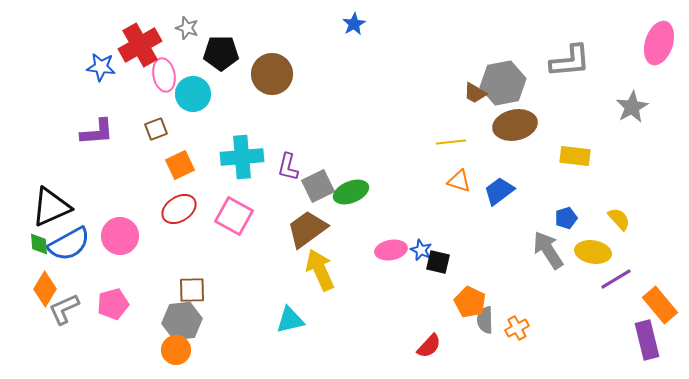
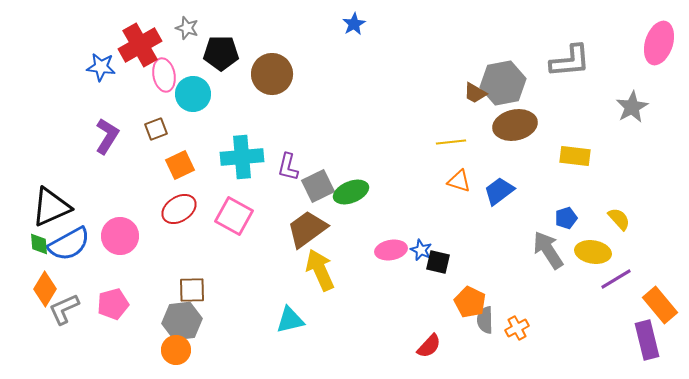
purple L-shape at (97, 132): moved 10 px right, 4 px down; rotated 54 degrees counterclockwise
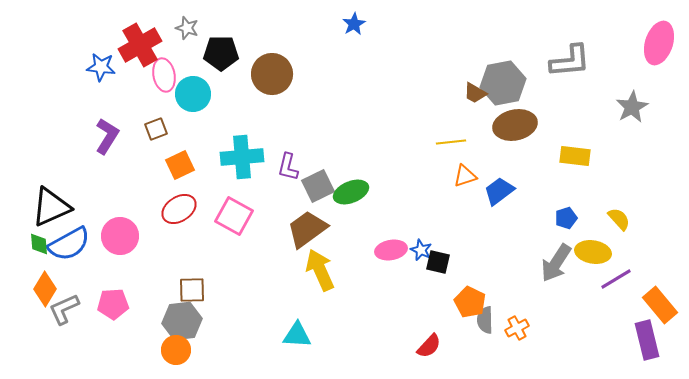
orange triangle at (459, 181): moved 6 px right, 5 px up; rotated 35 degrees counterclockwise
gray arrow at (548, 250): moved 8 px right, 13 px down; rotated 114 degrees counterclockwise
pink pentagon at (113, 304): rotated 12 degrees clockwise
cyan triangle at (290, 320): moved 7 px right, 15 px down; rotated 16 degrees clockwise
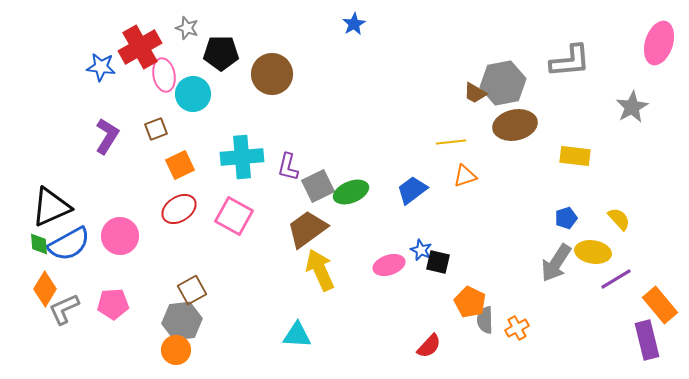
red cross at (140, 45): moved 2 px down
blue trapezoid at (499, 191): moved 87 px left, 1 px up
pink ellipse at (391, 250): moved 2 px left, 15 px down; rotated 8 degrees counterclockwise
brown square at (192, 290): rotated 28 degrees counterclockwise
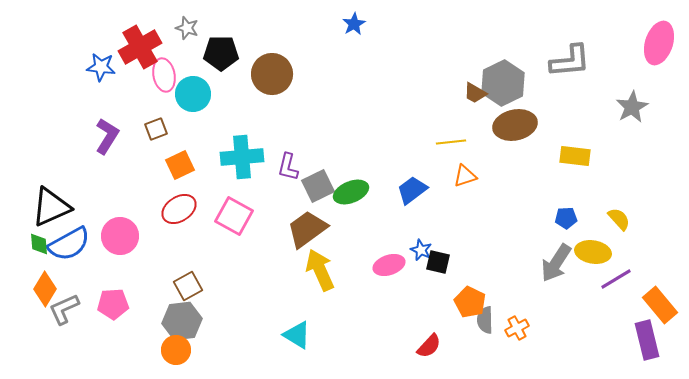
gray hexagon at (503, 83): rotated 15 degrees counterclockwise
blue pentagon at (566, 218): rotated 15 degrees clockwise
brown square at (192, 290): moved 4 px left, 4 px up
cyan triangle at (297, 335): rotated 28 degrees clockwise
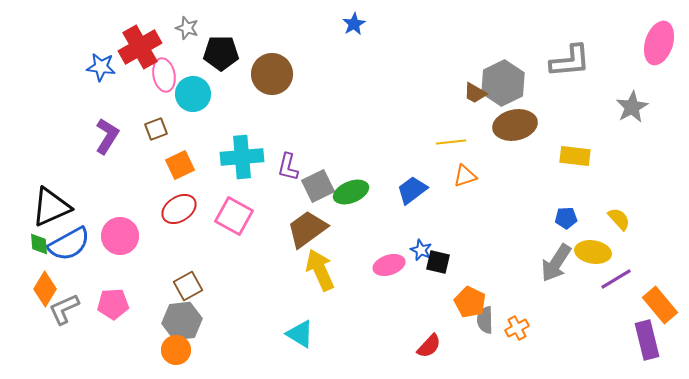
cyan triangle at (297, 335): moved 3 px right, 1 px up
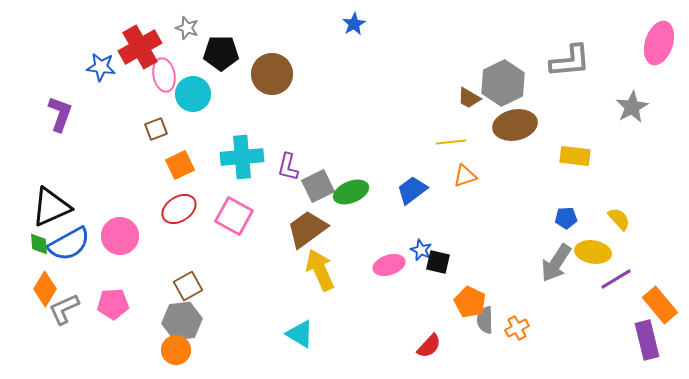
brown trapezoid at (475, 93): moved 6 px left, 5 px down
purple L-shape at (107, 136): moved 47 px left, 22 px up; rotated 12 degrees counterclockwise
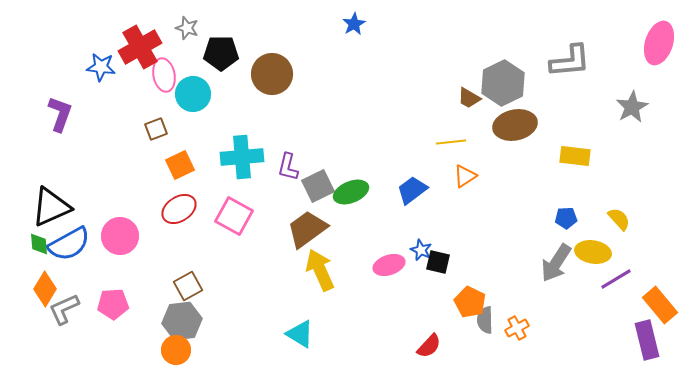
orange triangle at (465, 176): rotated 15 degrees counterclockwise
